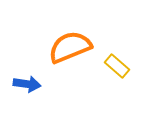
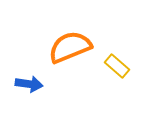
blue arrow: moved 2 px right
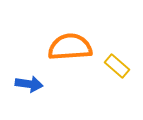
orange semicircle: rotated 18 degrees clockwise
